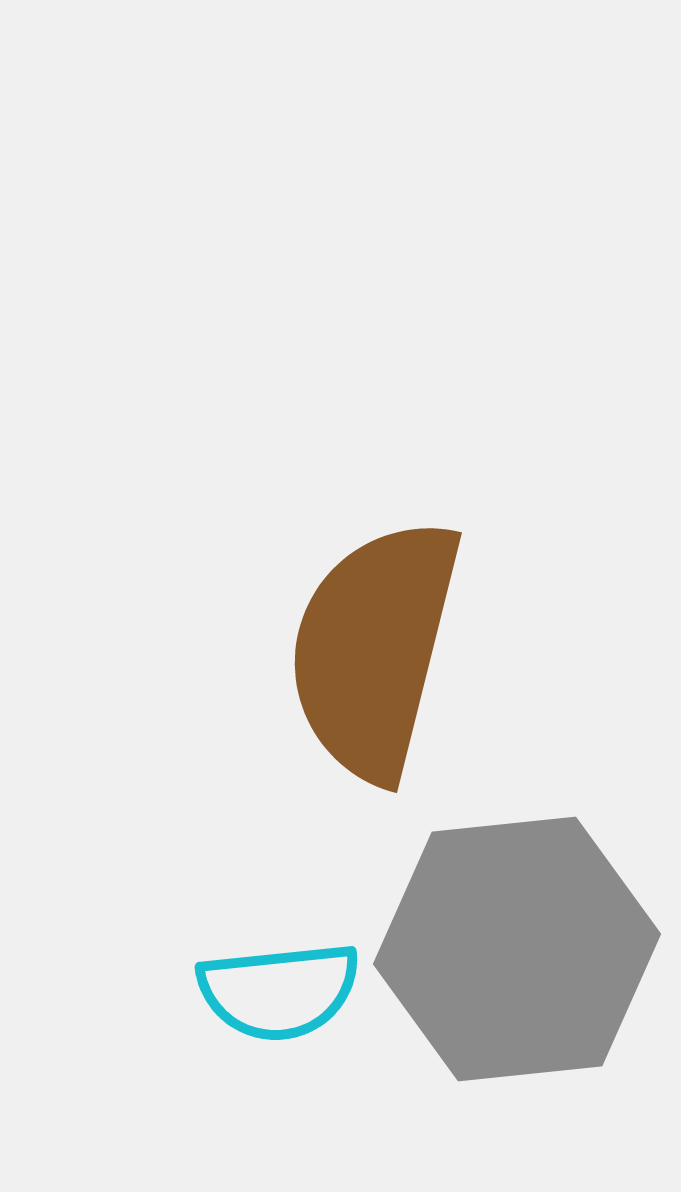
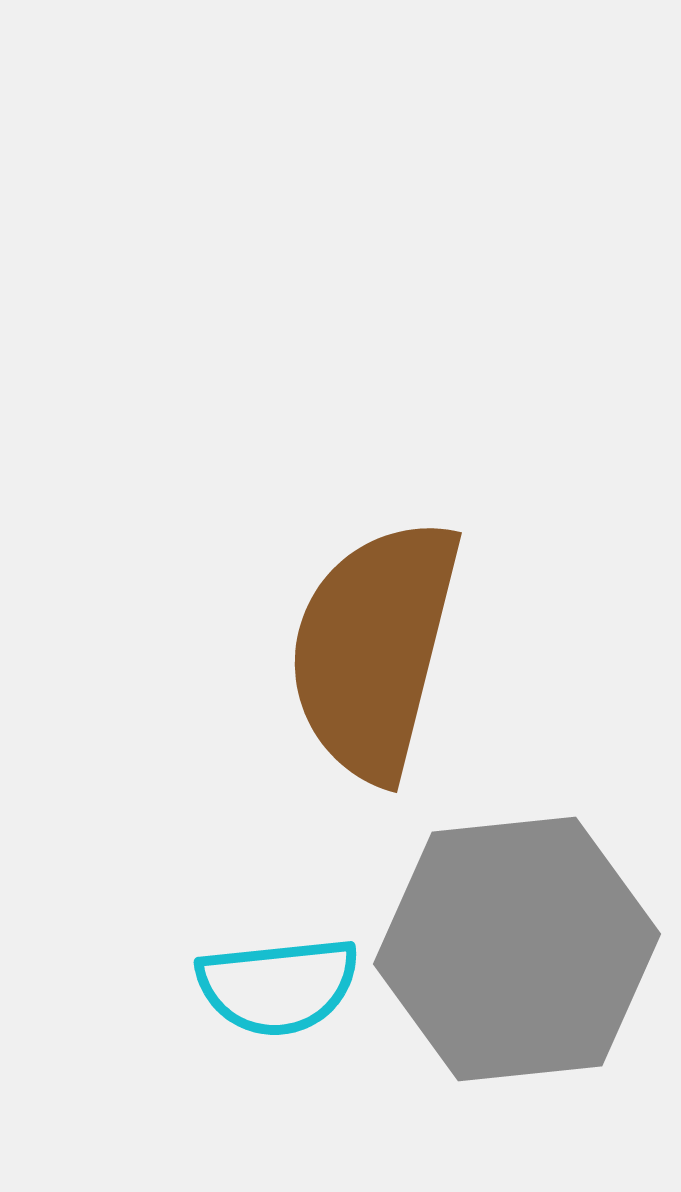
cyan semicircle: moved 1 px left, 5 px up
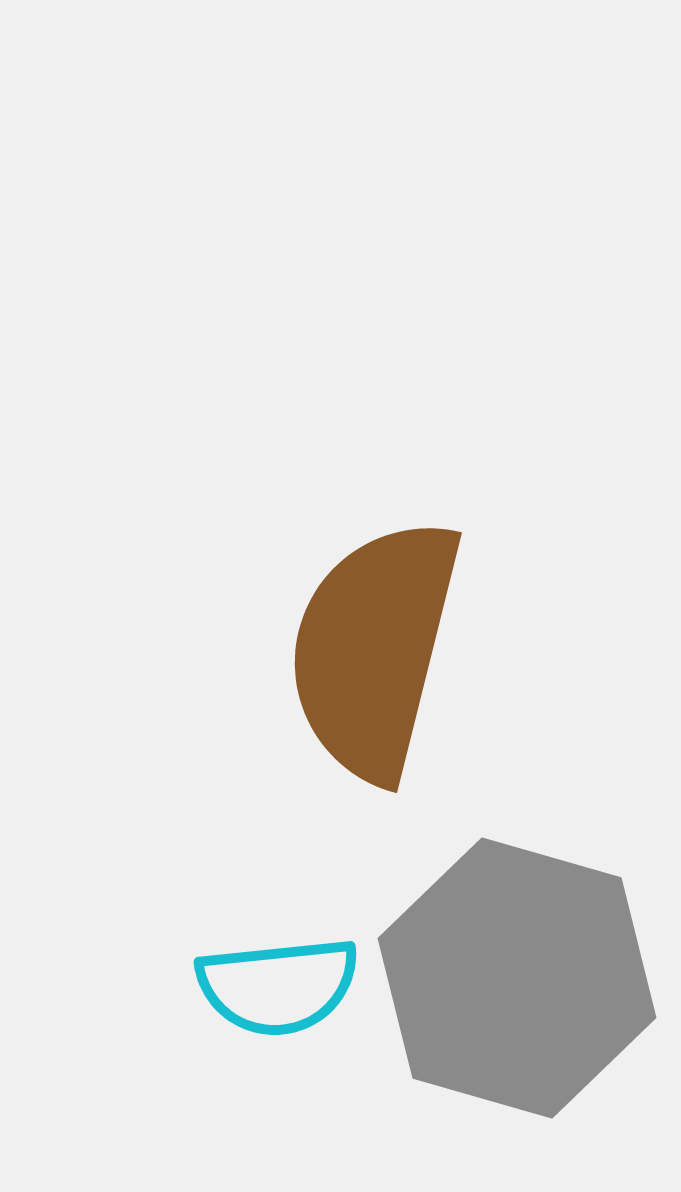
gray hexagon: moved 29 px down; rotated 22 degrees clockwise
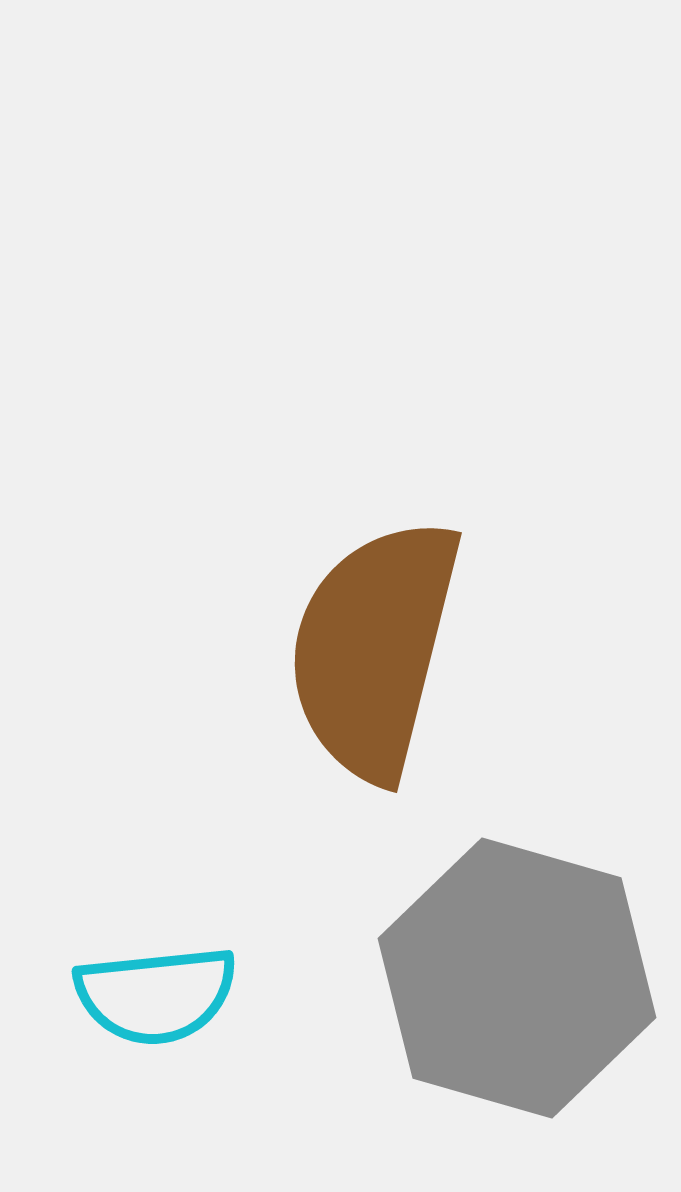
cyan semicircle: moved 122 px left, 9 px down
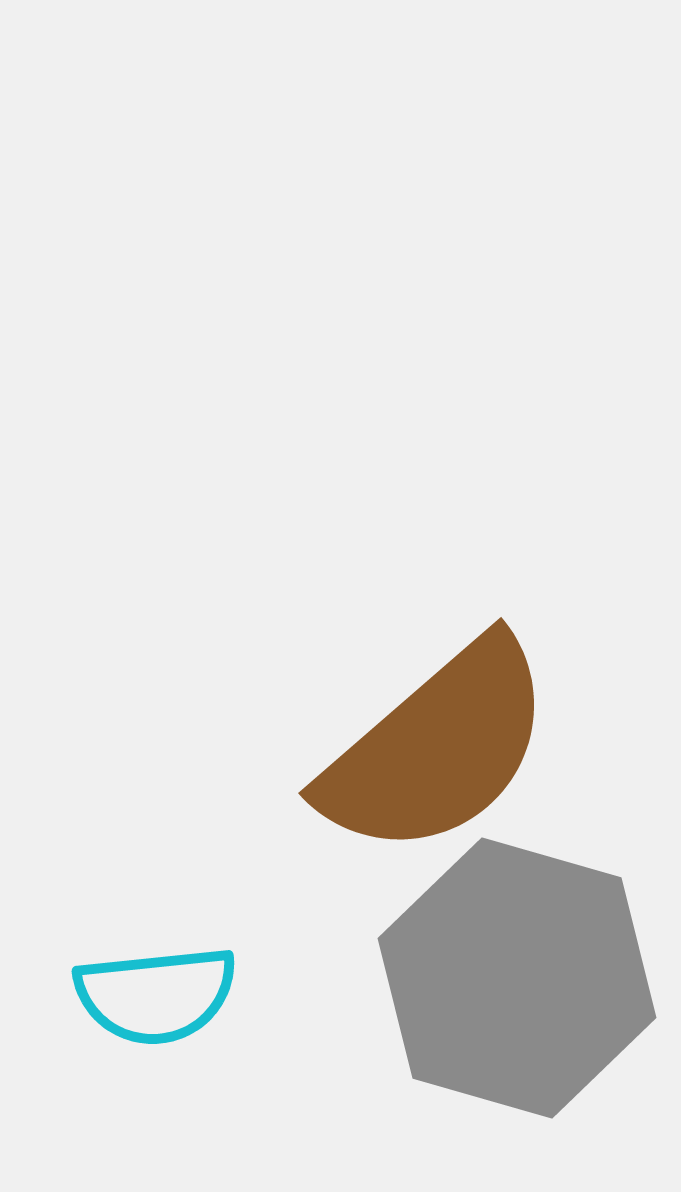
brown semicircle: moved 63 px right, 99 px down; rotated 145 degrees counterclockwise
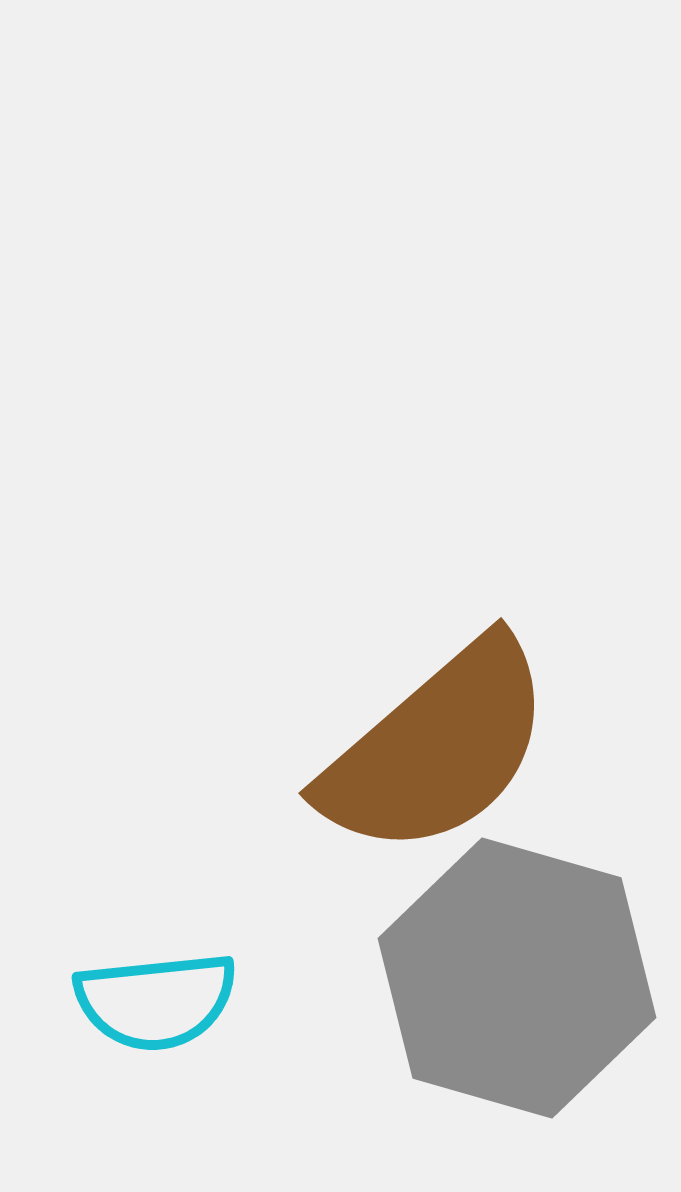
cyan semicircle: moved 6 px down
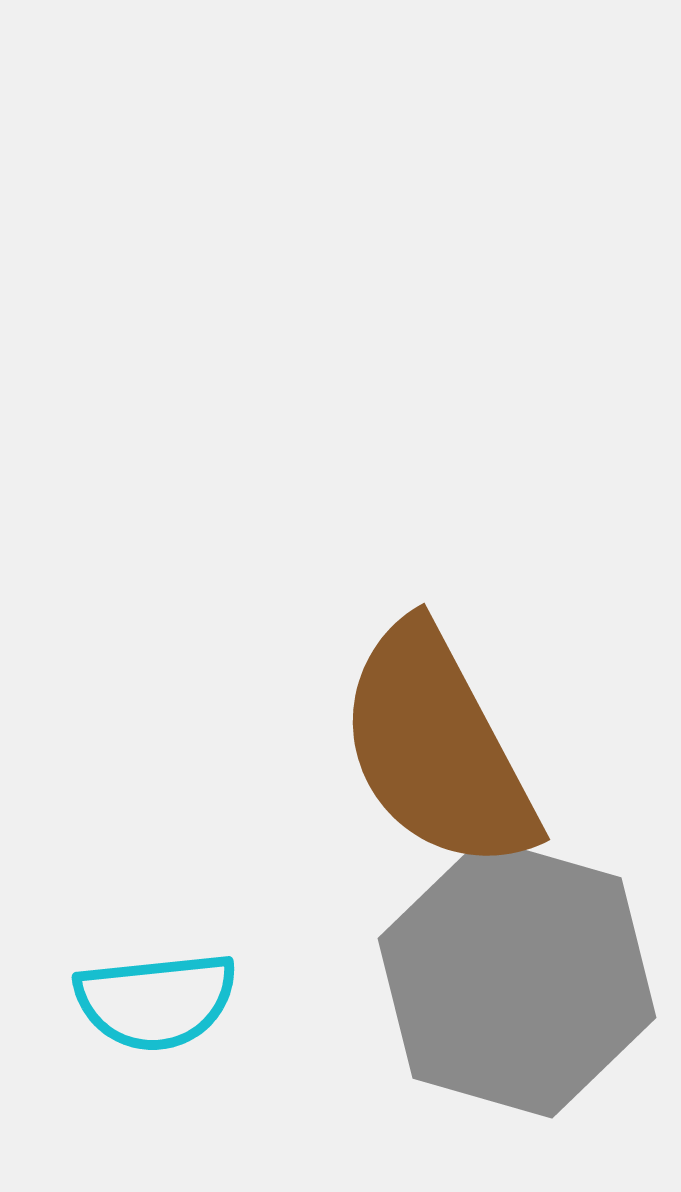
brown semicircle: rotated 103 degrees clockwise
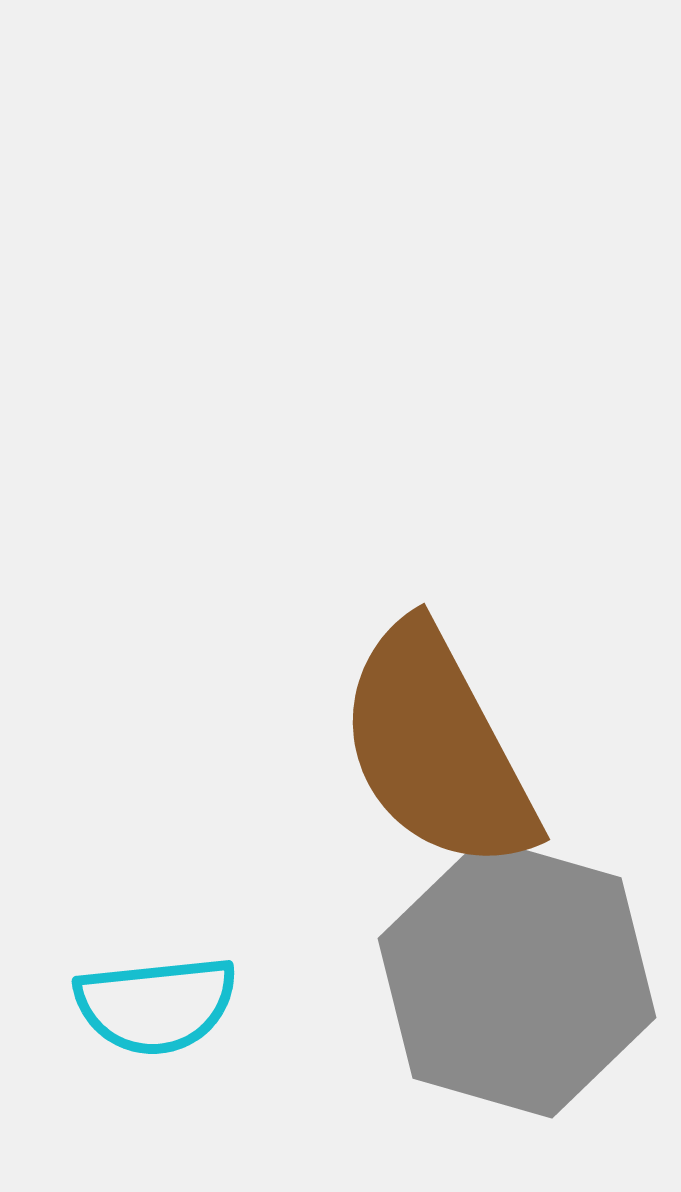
cyan semicircle: moved 4 px down
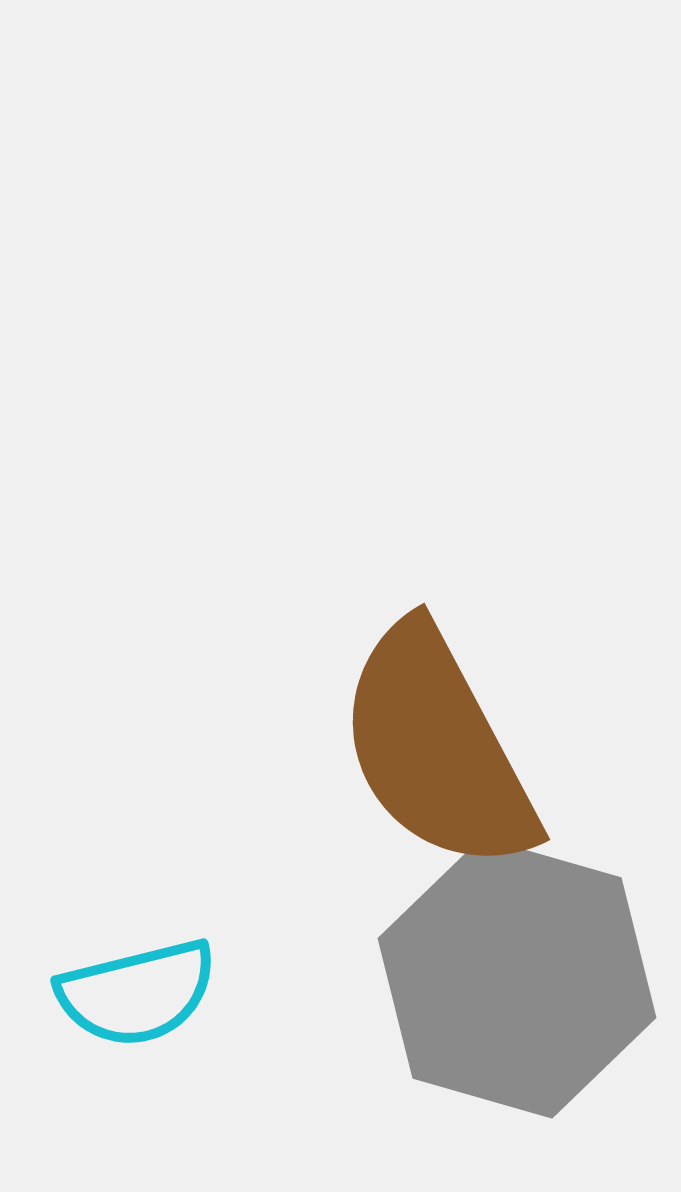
cyan semicircle: moved 19 px left, 12 px up; rotated 8 degrees counterclockwise
